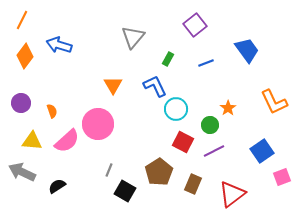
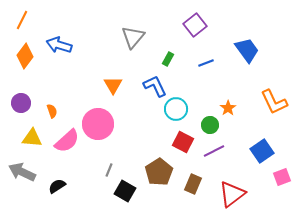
yellow triangle: moved 3 px up
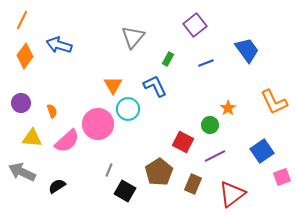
cyan circle: moved 48 px left
purple line: moved 1 px right, 5 px down
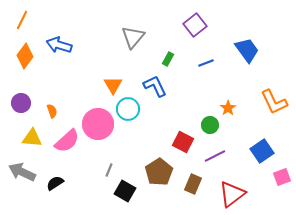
black semicircle: moved 2 px left, 3 px up
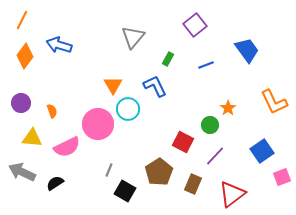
blue line: moved 2 px down
pink semicircle: moved 6 px down; rotated 16 degrees clockwise
purple line: rotated 20 degrees counterclockwise
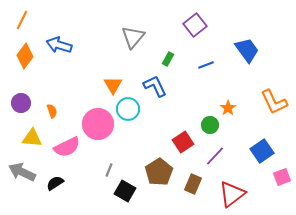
red square: rotated 30 degrees clockwise
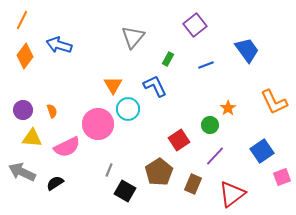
purple circle: moved 2 px right, 7 px down
red square: moved 4 px left, 2 px up
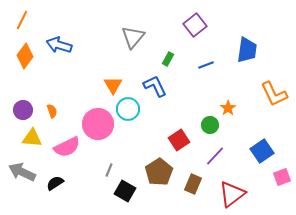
blue trapezoid: rotated 44 degrees clockwise
orange L-shape: moved 8 px up
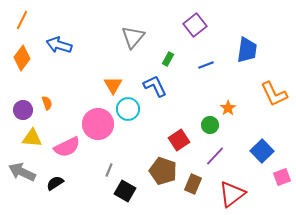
orange diamond: moved 3 px left, 2 px down
orange semicircle: moved 5 px left, 8 px up
blue square: rotated 10 degrees counterclockwise
brown pentagon: moved 4 px right, 1 px up; rotated 20 degrees counterclockwise
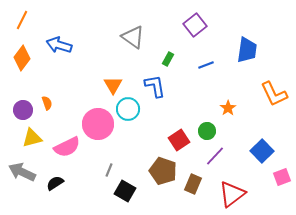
gray triangle: rotated 35 degrees counterclockwise
blue L-shape: rotated 15 degrees clockwise
green circle: moved 3 px left, 6 px down
yellow triangle: rotated 20 degrees counterclockwise
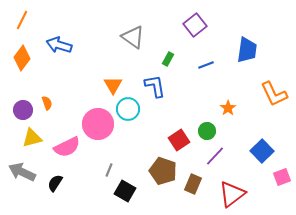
black semicircle: rotated 24 degrees counterclockwise
